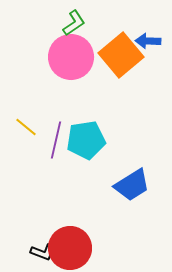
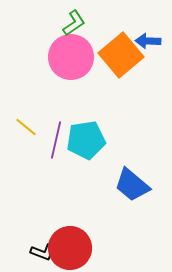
blue trapezoid: rotated 72 degrees clockwise
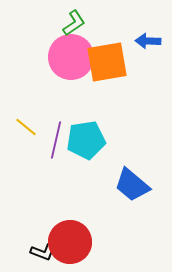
orange square: moved 14 px left, 7 px down; rotated 30 degrees clockwise
red circle: moved 6 px up
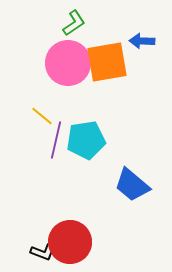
blue arrow: moved 6 px left
pink circle: moved 3 px left, 6 px down
yellow line: moved 16 px right, 11 px up
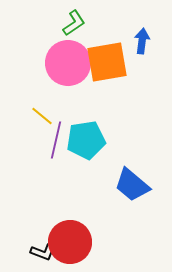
blue arrow: rotated 95 degrees clockwise
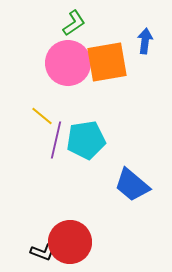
blue arrow: moved 3 px right
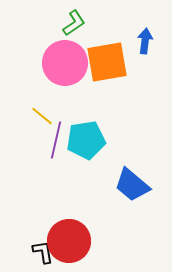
pink circle: moved 3 px left
red circle: moved 1 px left, 1 px up
black L-shape: rotated 120 degrees counterclockwise
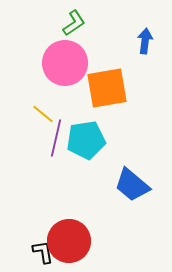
orange square: moved 26 px down
yellow line: moved 1 px right, 2 px up
purple line: moved 2 px up
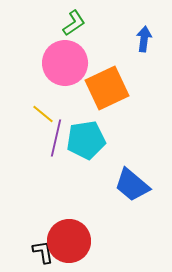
blue arrow: moved 1 px left, 2 px up
orange square: rotated 15 degrees counterclockwise
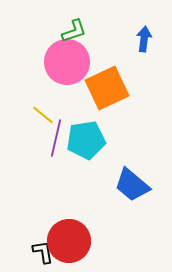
green L-shape: moved 8 px down; rotated 16 degrees clockwise
pink circle: moved 2 px right, 1 px up
yellow line: moved 1 px down
